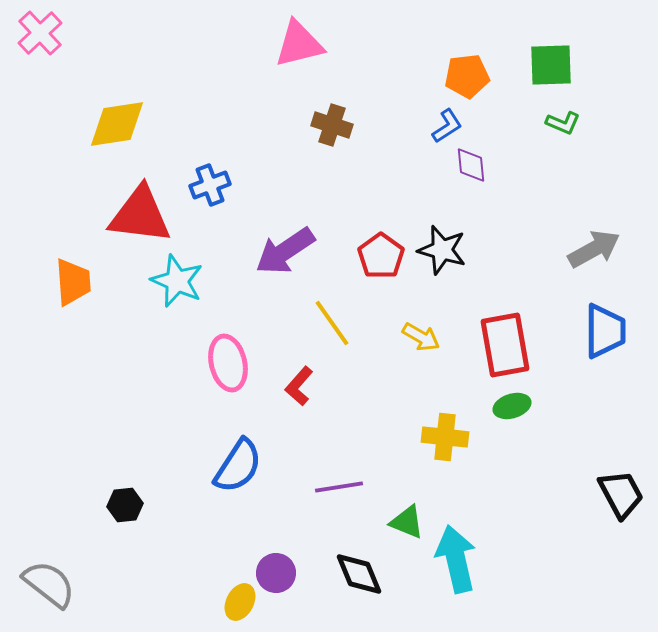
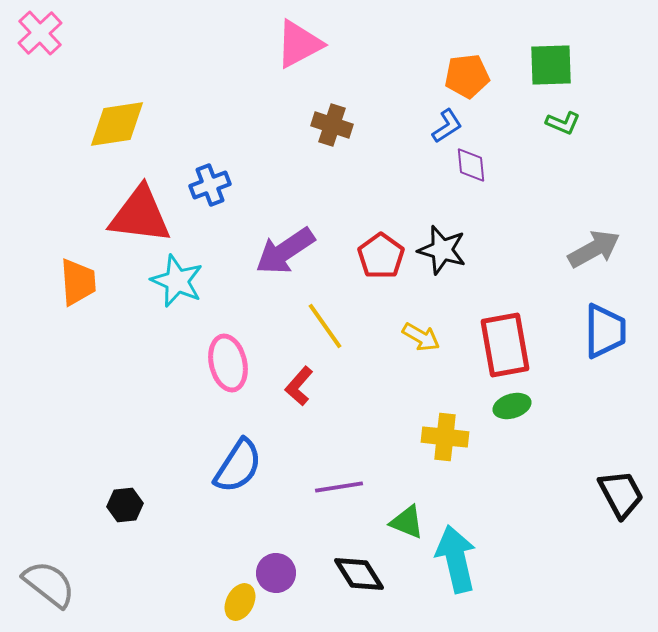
pink triangle: rotated 14 degrees counterclockwise
orange trapezoid: moved 5 px right
yellow line: moved 7 px left, 3 px down
black diamond: rotated 10 degrees counterclockwise
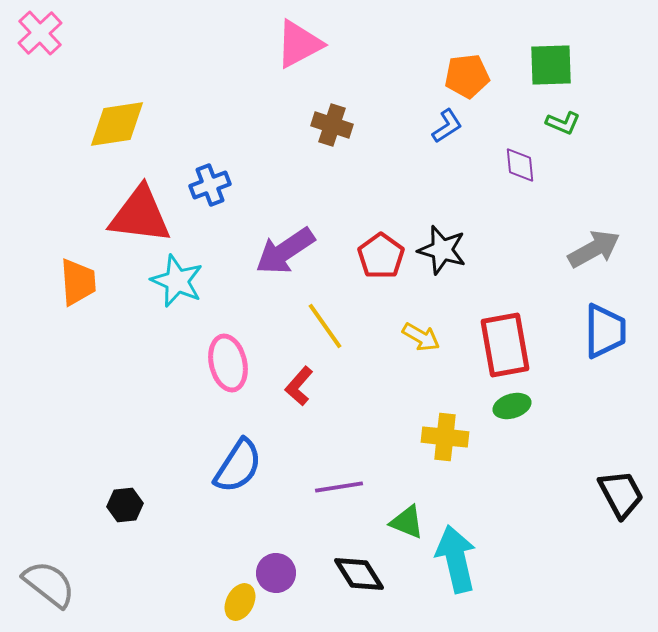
purple diamond: moved 49 px right
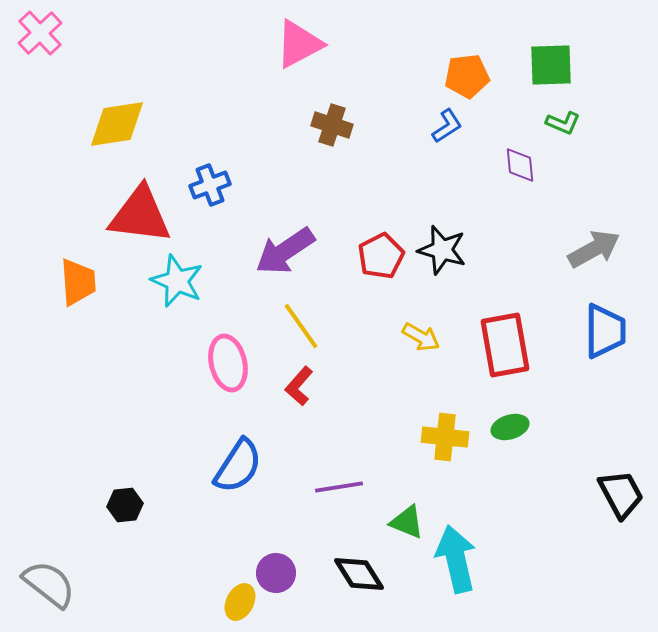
red pentagon: rotated 9 degrees clockwise
yellow line: moved 24 px left
green ellipse: moved 2 px left, 21 px down
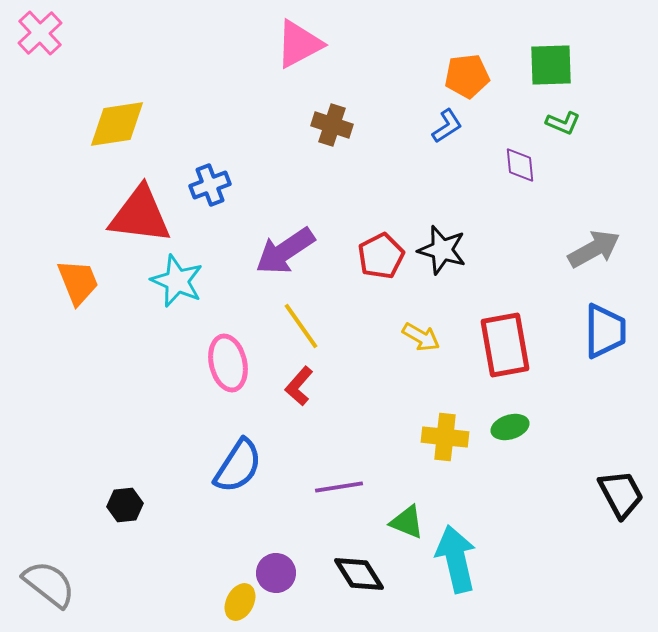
orange trapezoid: rotated 18 degrees counterclockwise
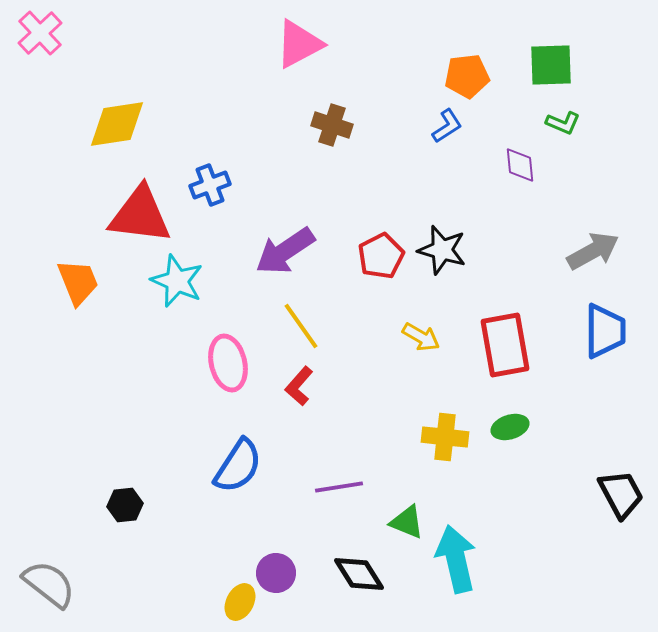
gray arrow: moved 1 px left, 2 px down
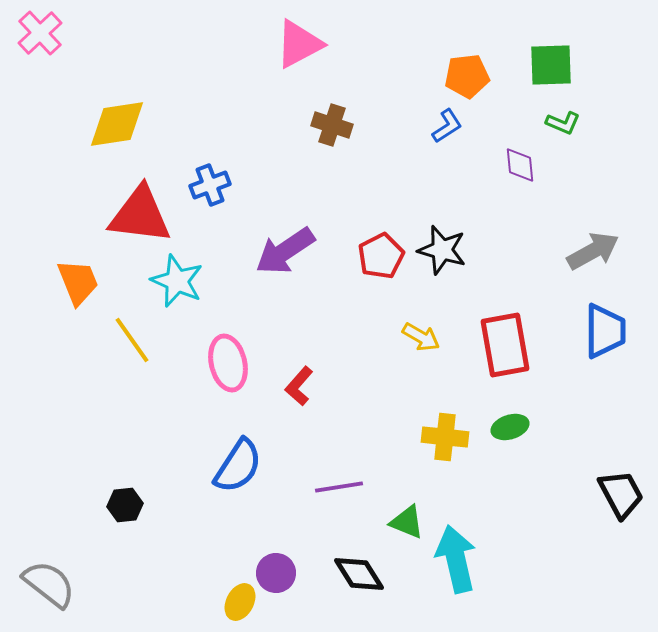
yellow line: moved 169 px left, 14 px down
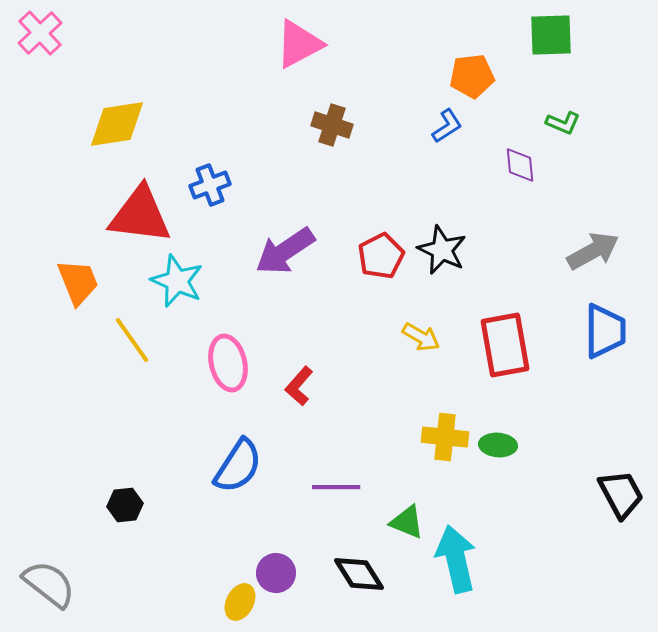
green square: moved 30 px up
orange pentagon: moved 5 px right
black star: rotated 9 degrees clockwise
green ellipse: moved 12 px left, 18 px down; rotated 21 degrees clockwise
purple line: moved 3 px left; rotated 9 degrees clockwise
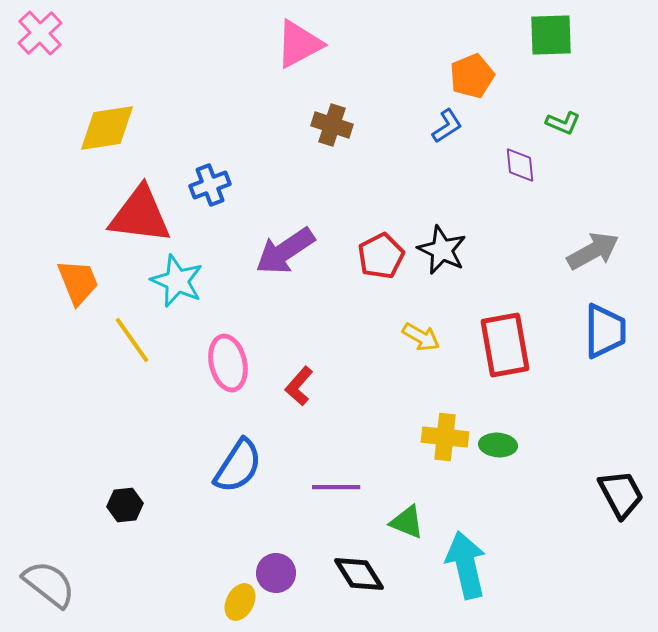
orange pentagon: rotated 15 degrees counterclockwise
yellow diamond: moved 10 px left, 4 px down
cyan arrow: moved 10 px right, 6 px down
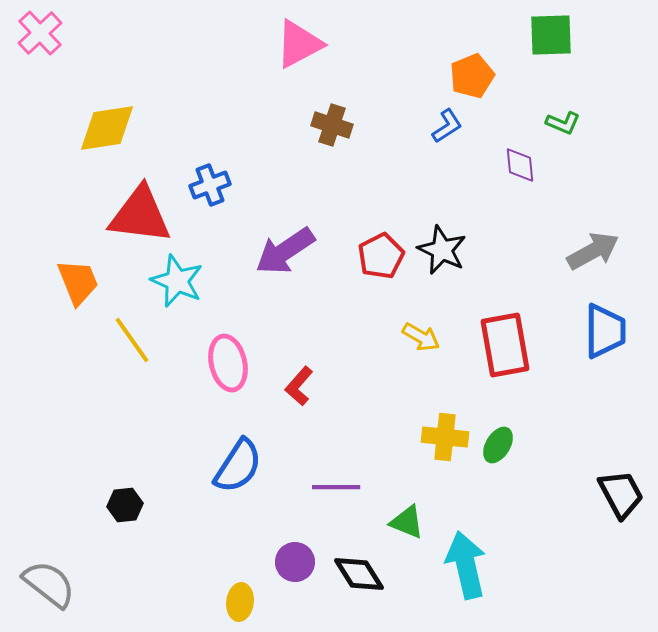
green ellipse: rotated 63 degrees counterclockwise
purple circle: moved 19 px right, 11 px up
yellow ellipse: rotated 21 degrees counterclockwise
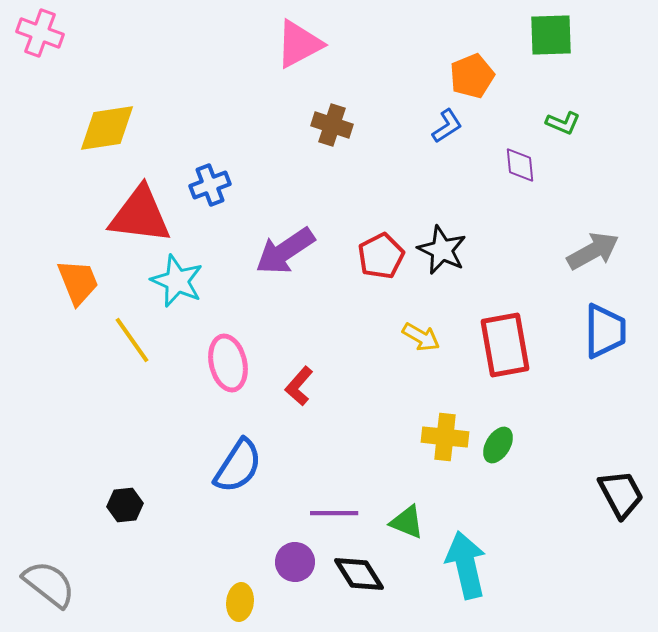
pink cross: rotated 27 degrees counterclockwise
purple line: moved 2 px left, 26 px down
